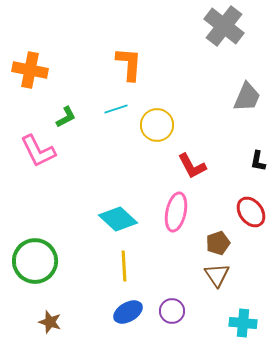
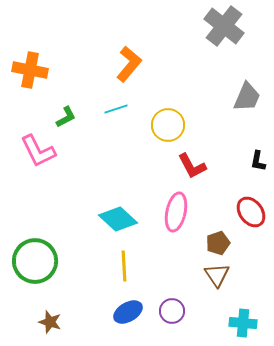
orange L-shape: rotated 36 degrees clockwise
yellow circle: moved 11 px right
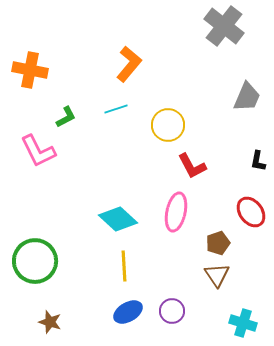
cyan cross: rotated 12 degrees clockwise
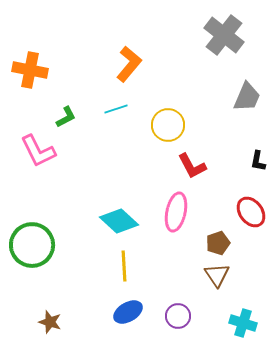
gray cross: moved 9 px down
cyan diamond: moved 1 px right, 2 px down
green circle: moved 3 px left, 16 px up
purple circle: moved 6 px right, 5 px down
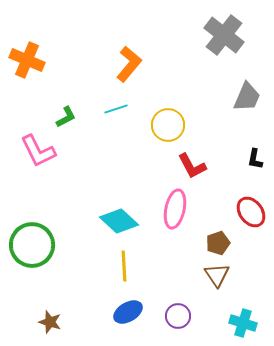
orange cross: moved 3 px left, 10 px up; rotated 12 degrees clockwise
black L-shape: moved 3 px left, 2 px up
pink ellipse: moved 1 px left, 3 px up
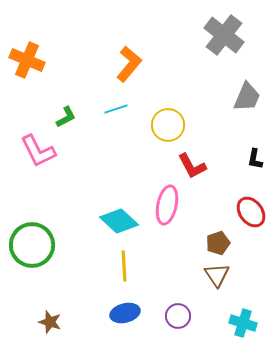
pink ellipse: moved 8 px left, 4 px up
blue ellipse: moved 3 px left, 1 px down; rotated 16 degrees clockwise
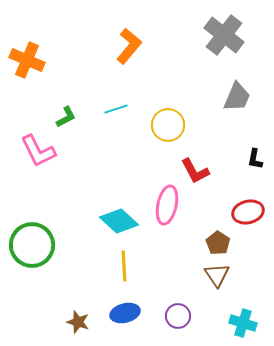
orange L-shape: moved 18 px up
gray trapezoid: moved 10 px left
red L-shape: moved 3 px right, 5 px down
red ellipse: moved 3 px left; rotated 68 degrees counterclockwise
brown pentagon: rotated 20 degrees counterclockwise
brown star: moved 28 px right
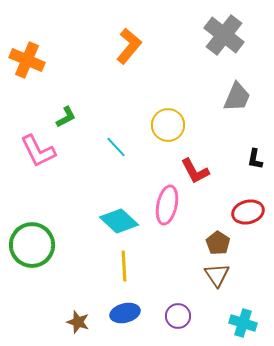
cyan line: moved 38 px down; rotated 65 degrees clockwise
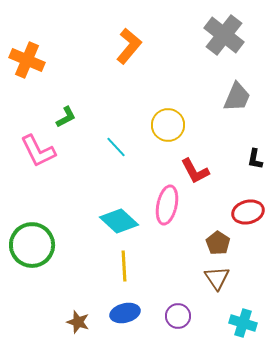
brown triangle: moved 3 px down
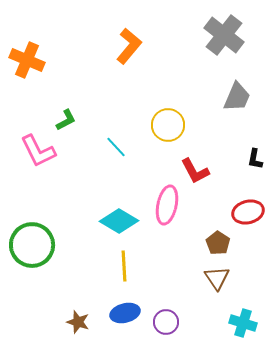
green L-shape: moved 3 px down
cyan diamond: rotated 12 degrees counterclockwise
purple circle: moved 12 px left, 6 px down
